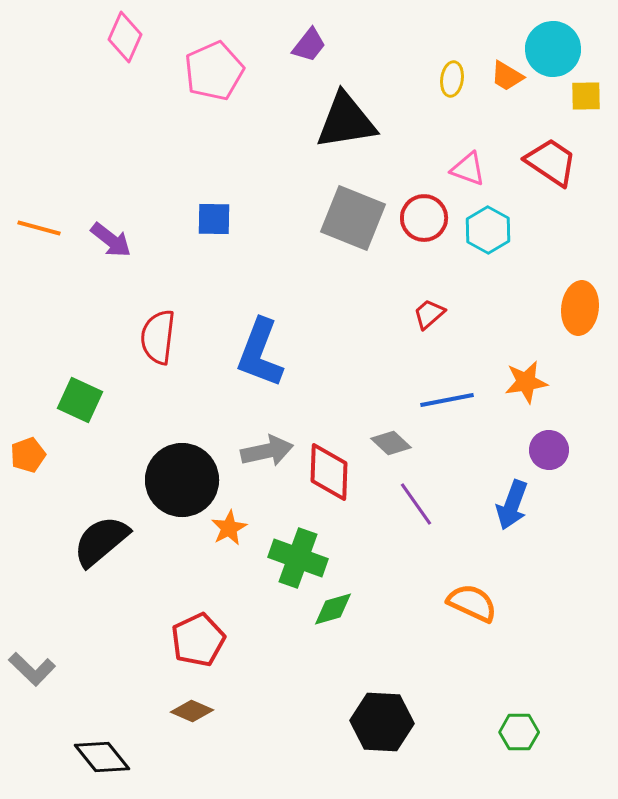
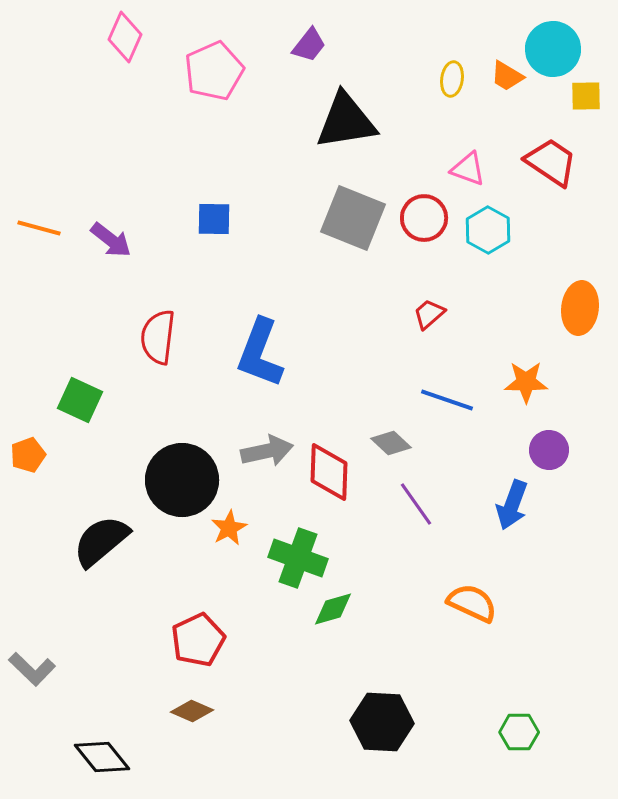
orange star at (526, 382): rotated 9 degrees clockwise
blue line at (447, 400): rotated 30 degrees clockwise
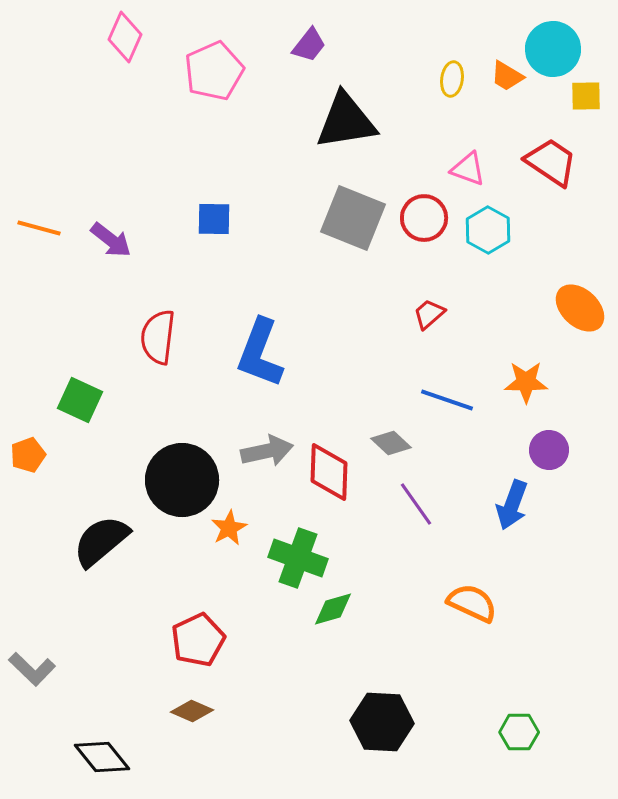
orange ellipse at (580, 308): rotated 54 degrees counterclockwise
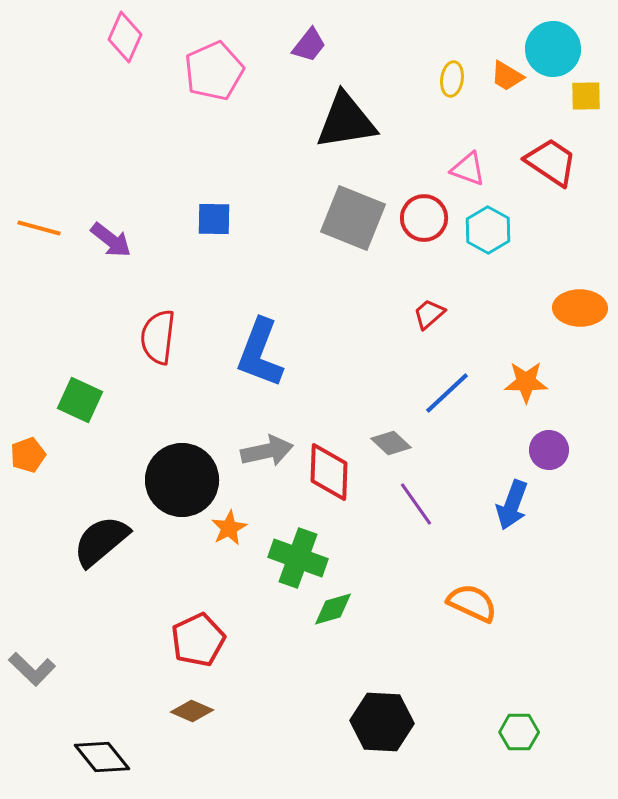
orange ellipse at (580, 308): rotated 42 degrees counterclockwise
blue line at (447, 400): moved 7 px up; rotated 62 degrees counterclockwise
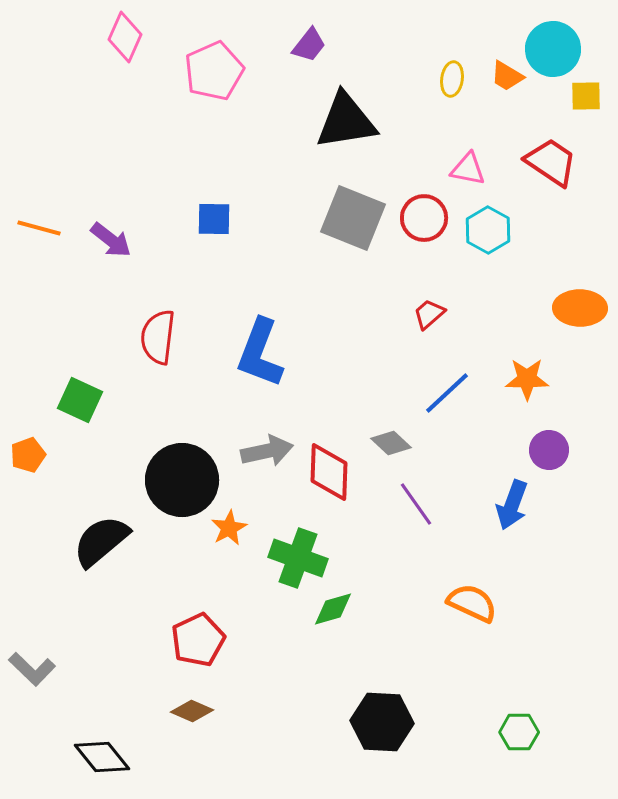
pink triangle at (468, 169): rotated 9 degrees counterclockwise
orange star at (526, 382): moved 1 px right, 3 px up
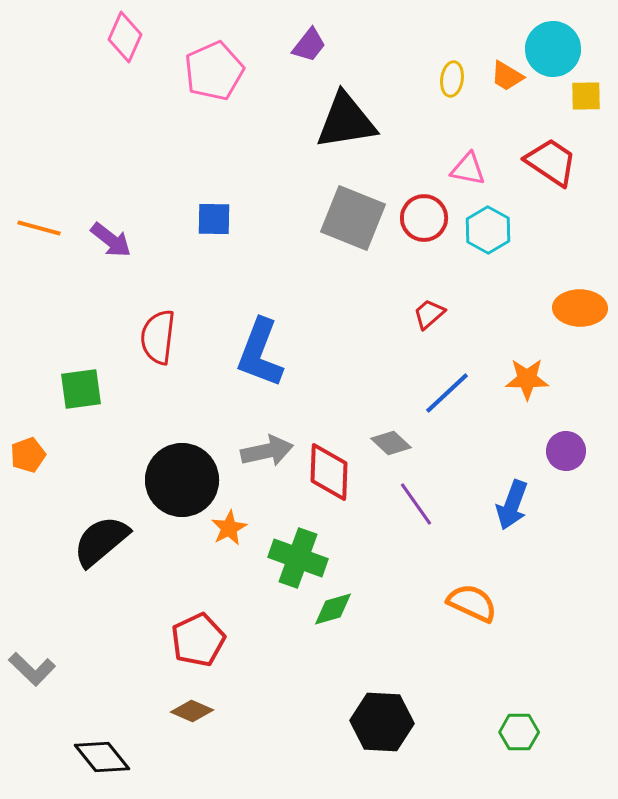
green square at (80, 400): moved 1 px right, 11 px up; rotated 33 degrees counterclockwise
purple circle at (549, 450): moved 17 px right, 1 px down
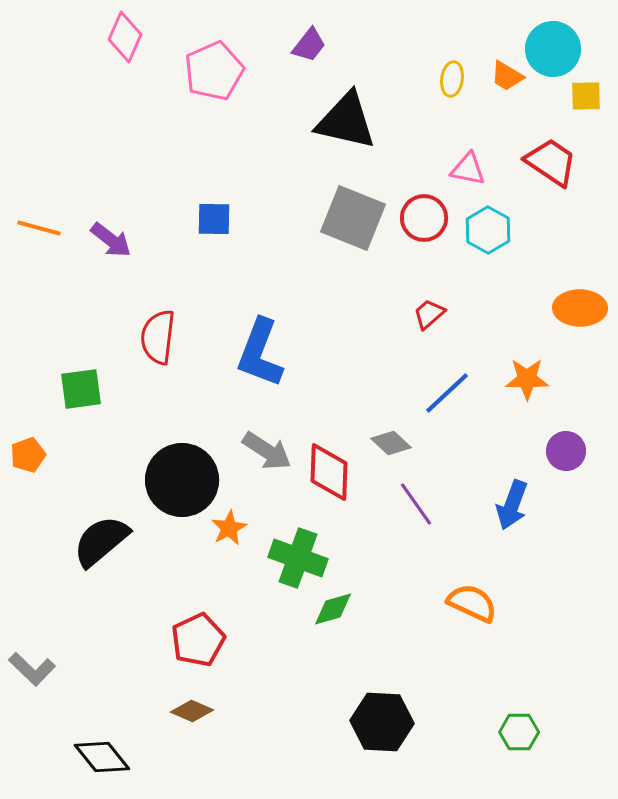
black triangle at (346, 121): rotated 22 degrees clockwise
gray arrow at (267, 451): rotated 45 degrees clockwise
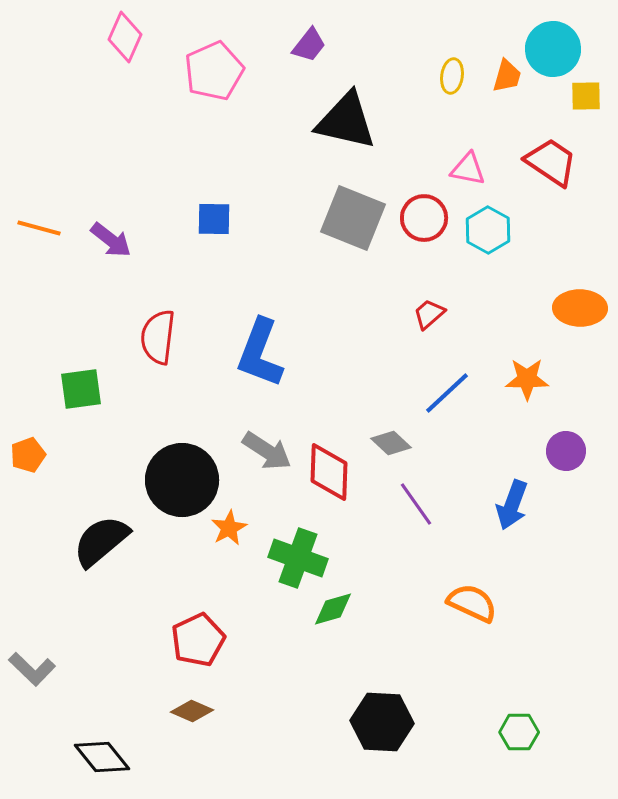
orange trapezoid at (507, 76): rotated 105 degrees counterclockwise
yellow ellipse at (452, 79): moved 3 px up
